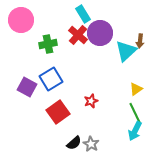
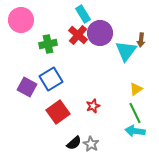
brown arrow: moved 1 px right, 1 px up
cyan triangle: rotated 10 degrees counterclockwise
red star: moved 2 px right, 5 px down
cyan arrow: rotated 72 degrees clockwise
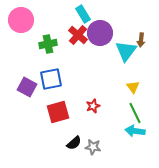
blue square: rotated 20 degrees clockwise
yellow triangle: moved 3 px left, 2 px up; rotated 32 degrees counterclockwise
red square: rotated 20 degrees clockwise
gray star: moved 2 px right, 3 px down; rotated 21 degrees counterclockwise
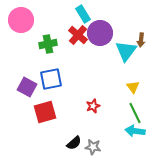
red square: moved 13 px left
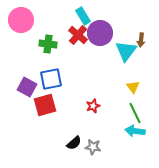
cyan rectangle: moved 2 px down
green cross: rotated 18 degrees clockwise
red square: moved 7 px up
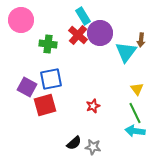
cyan triangle: moved 1 px down
yellow triangle: moved 4 px right, 2 px down
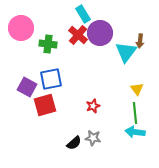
cyan rectangle: moved 2 px up
pink circle: moved 8 px down
brown arrow: moved 1 px left, 1 px down
green line: rotated 20 degrees clockwise
cyan arrow: moved 1 px down
gray star: moved 9 px up
